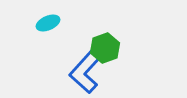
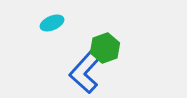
cyan ellipse: moved 4 px right
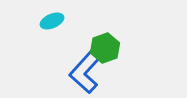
cyan ellipse: moved 2 px up
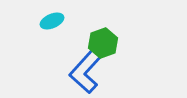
green hexagon: moved 2 px left, 5 px up
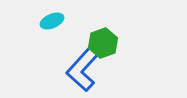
blue L-shape: moved 3 px left, 2 px up
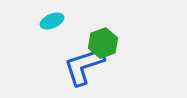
blue L-shape: moved 1 px right, 3 px up; rotated 30 degrees clockwise
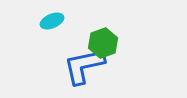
blue L-shape: rotated 6 degrees clockwise
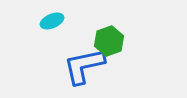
green hexagon: moved 6 px right, 2 px up
